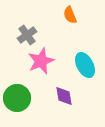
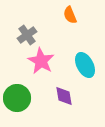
pink star: rotated 20 degrees counterclockwise
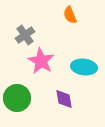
gray cross: moved 2 px left
cyan ellipse: moved 1 px left, 2 px down; rotated 55 degrees counterclockwise
purple diamond: moved 3 px down
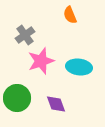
pink star: rotated 24 degrees clockwise
cyan ellipse: moved 5 px left
purple diamond: moved 8 px left, 5 px down; rotated 10 degrees counterclockwise
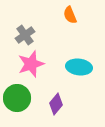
pink star: moved 10 px left, 3 px down
purple diamond: rotated 60 degrees clockwise
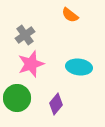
orange semicircle: rotated 30 degrees counterclockwise
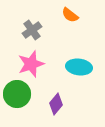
gray cross: moved 7 px right, 5 px up
green circle: moved 4 px up
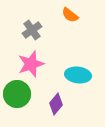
cyan ellipse: moved 1 px left, 8 px down
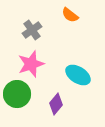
cyan ellipse: rotated 25 degrees clockwise
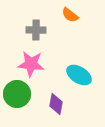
gray cross: moved 4 px right; rotated 36 degrees clockwise
pink star: rotated 24 degrees clockwise
cyan ellipse: moved 1 px right
purple diamond: rotated 30 degrees counterclockwise
